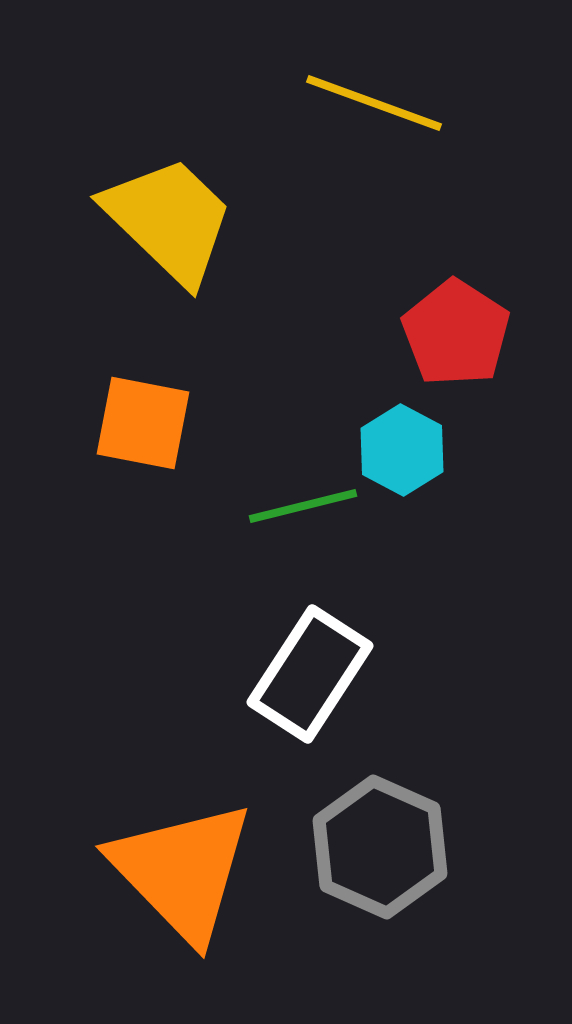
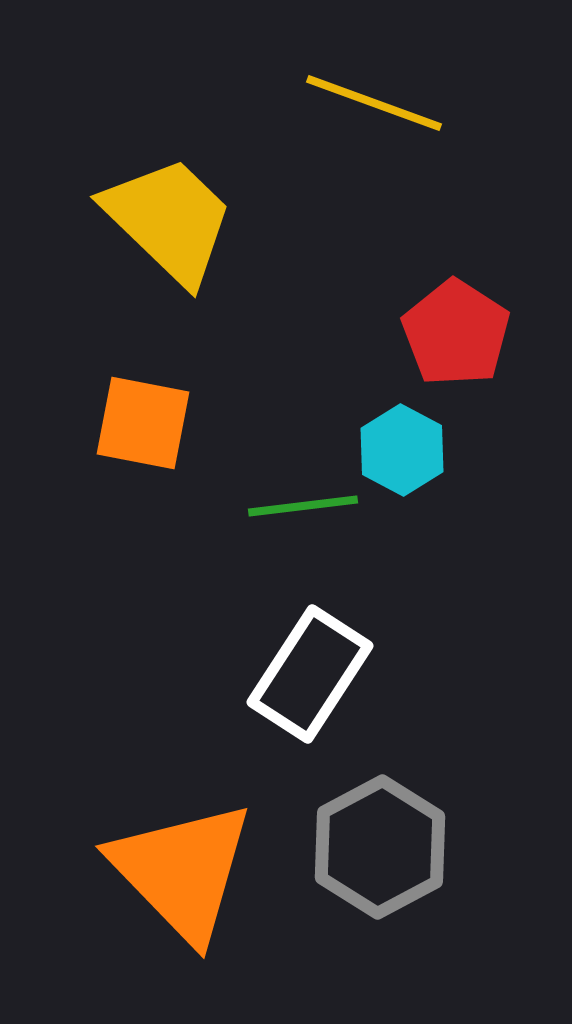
green line: rotated 7 degrees clockwise
gray hexagon: rotated 8 degrees clockwise
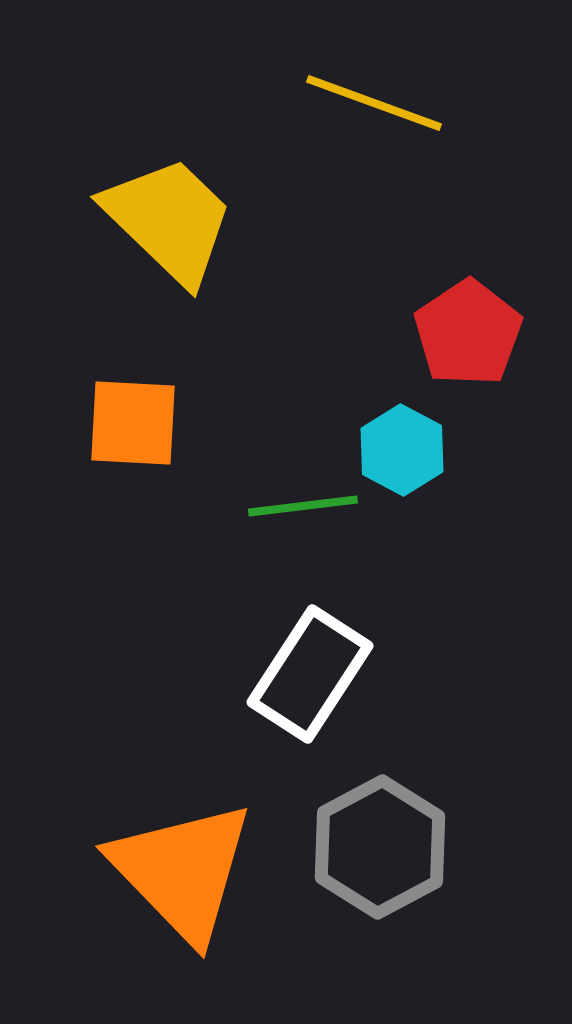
red pentagon: moved 12 px right; rotated 5 degrees clockwise
orange square: moved 10 px left; rotated 8 degrees counterclockwise
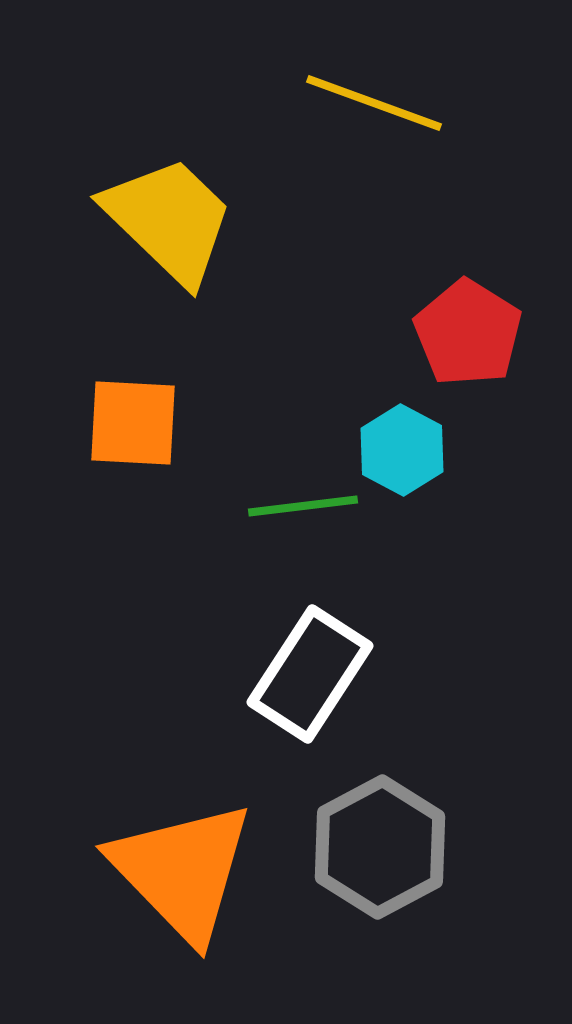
red pentagon: rotated 6 degrees counterclockwise
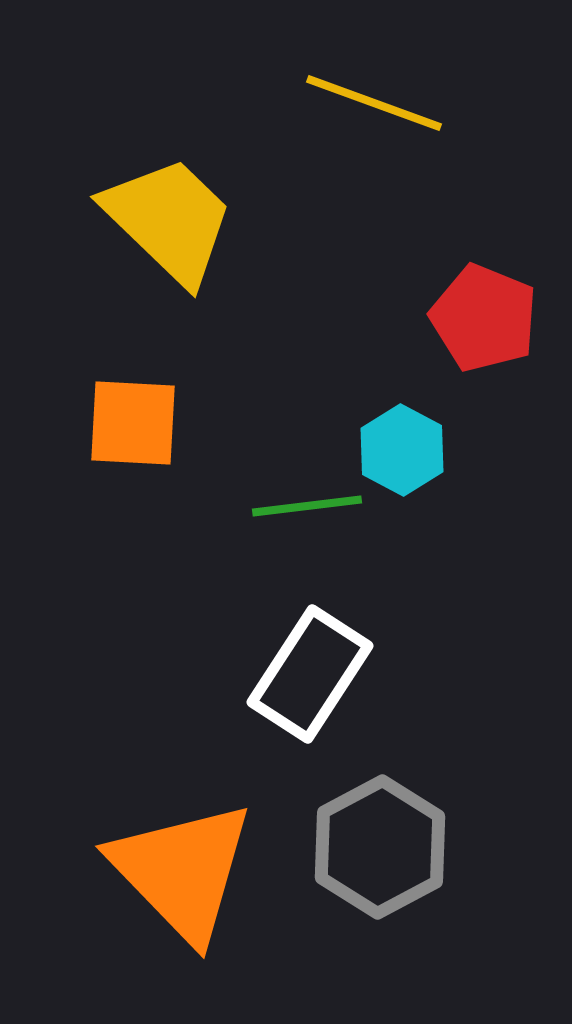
red pentagon: moved 16 px right, 15 px up; rotated 10 degrees counterclockwise
green line: moved 4 px right
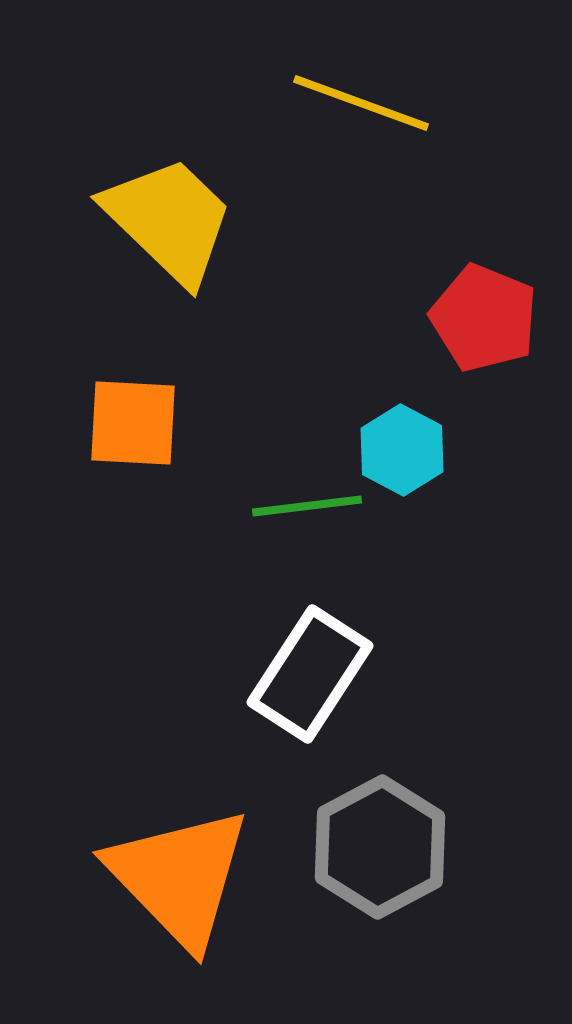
yellow line: moved 13 px left
orange triangle: moved 3 px left, 6 px down
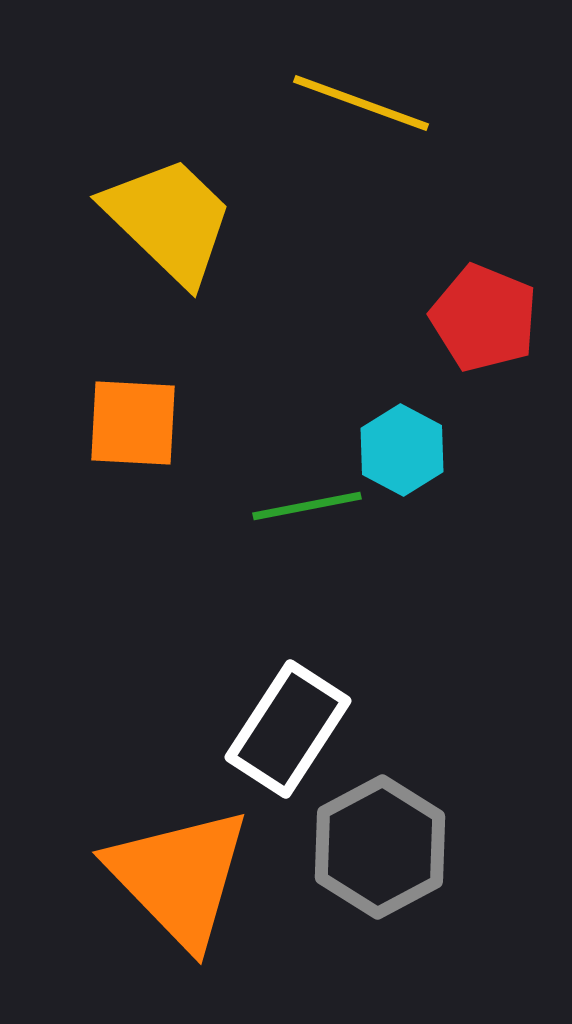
green line: rotated 4 degrees counterclockwise
white rectangle: moved 22 px left, 55 px down
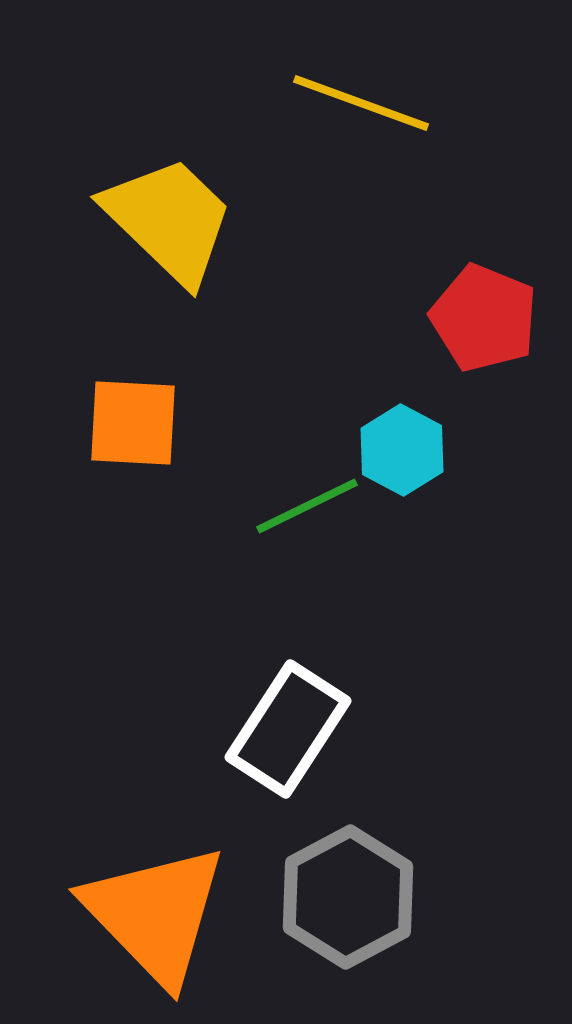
green line: rotated 15 degrees counterclockwise
gray hexagon: moved 32 px left, 50 px down
orange triangle: moved 24 px left, 37 px down
